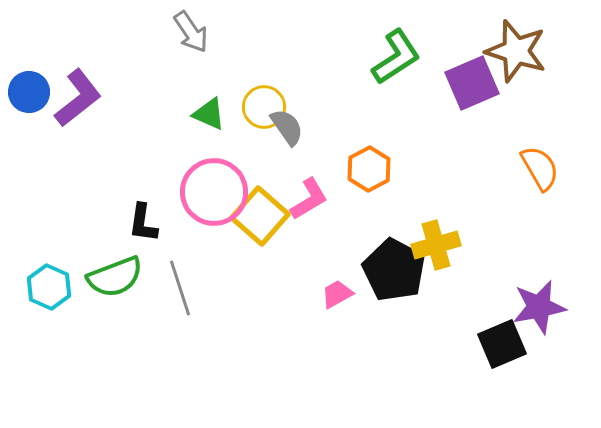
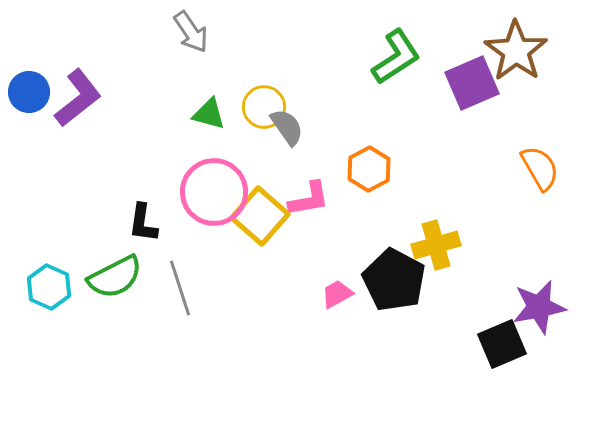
brown star: rotated 18 degrees clockwise
green triangle: rotated 9 degrees counterclockwise
pink L-shape: rotated 21 degrees clockwise
black pentagon: moved 10 px down
green semicircle: rotated 6 degrees counterclockwise
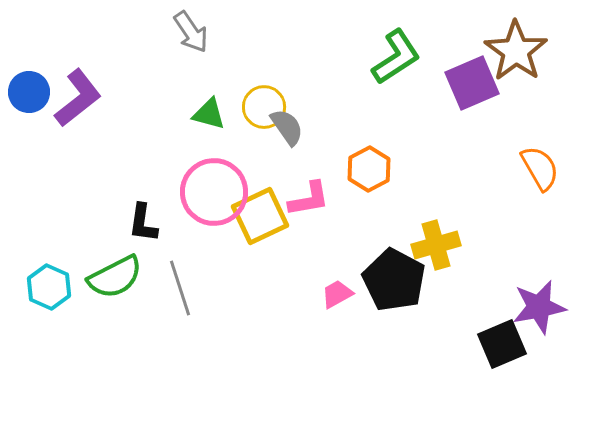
yellow square: rotated 24 degrees clockwise
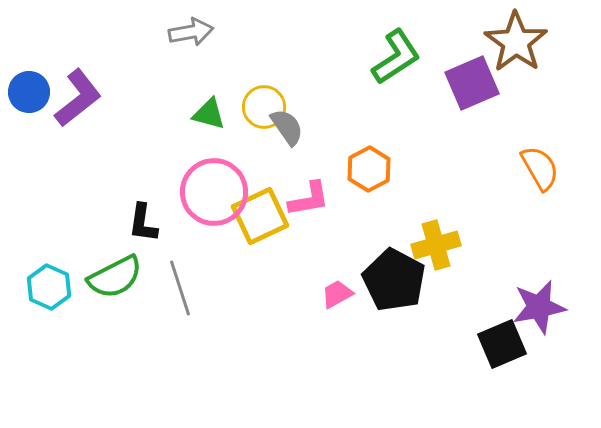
gray arrow: rotated 66 degrees counterclockwise
brown star: moved 9 px up
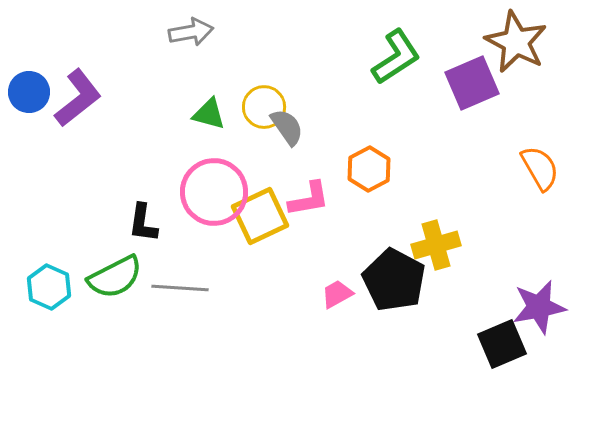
brown star: rotated 8 degrees counterclockwise
gray line: rotated 68 degrees counterclockwise
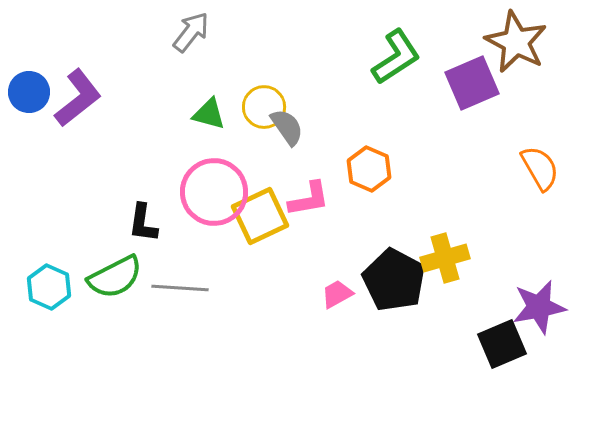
gray arrow: rotated 42 degrees counterclockwise
orange hexagon: rotated 9 degrees counterclockwise
yellow cross: moved 9 px right, 13 px down
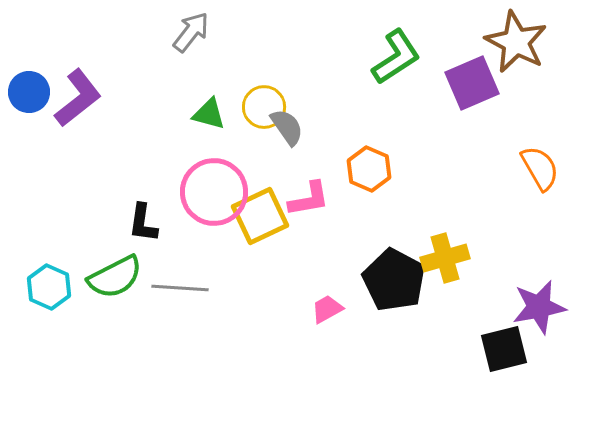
pink trapezoid: moved 10 px left, 15 px down
black square: moved 2 px right, 5 px down; rotated 9 degrees clockwise
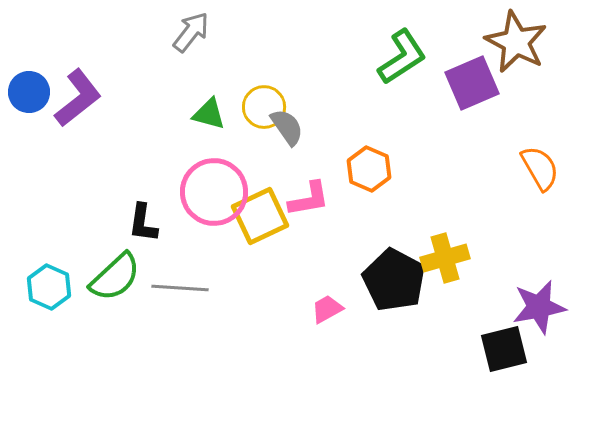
green L-shape: moved 6 px right
green semicircle: rotated 16 degrees counterclockwise
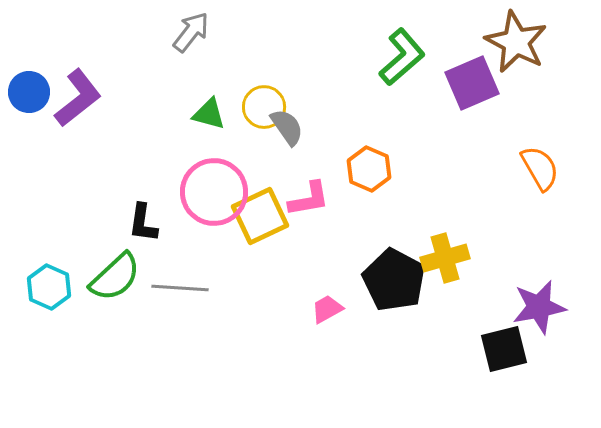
green L-shape: rotated 8 degrees counterclockwise
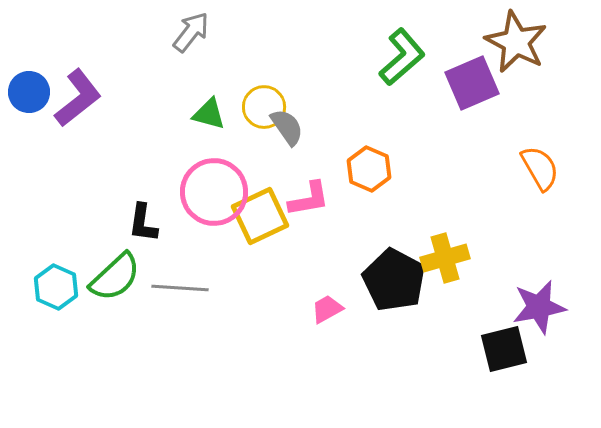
cyan hexagon: moved 7 px right
